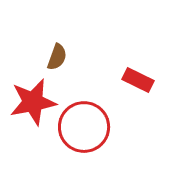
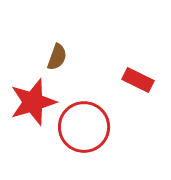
red star: rotated 6 degrees counterclockwise
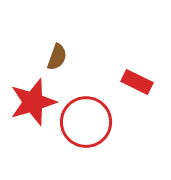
red rectangle: moved 1 px left, 2 px down
red circle: moved 2 px right, 5 px up
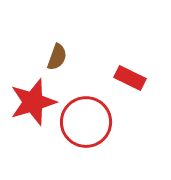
red rectangle: moved 7 px left, 4 px up
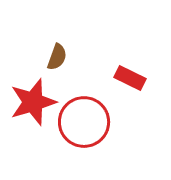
red circle: moved 2 px left
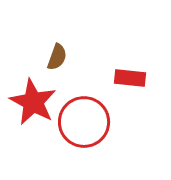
red rectangle: rotated 20 degrees counterclockwise
red star: rotated 27 degrees counterclockwise
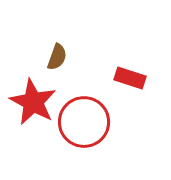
red rectangle: rotated 12 degrees clockwise
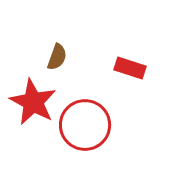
red rectangle: moved 10 px up
red circle: moved 1 px right, 3 px down
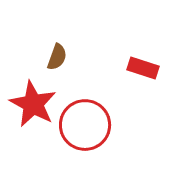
red rectangle: moved 13 px right
red star: moved 2 px down
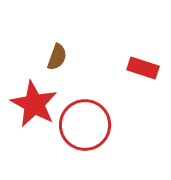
red star: moved 1 px right
